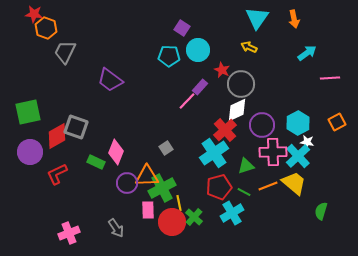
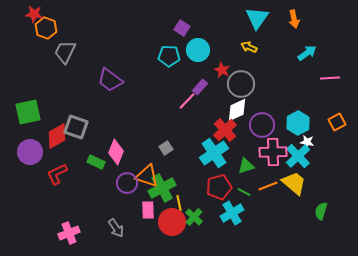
orange triangle at (147, 176): rotated 20 degrees clockwise
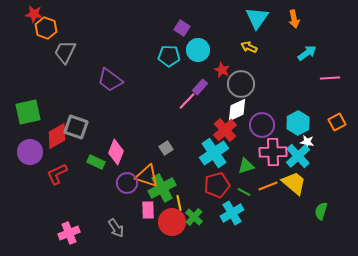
red pentagon at (219, 187): moved 2 px left, 2 px up
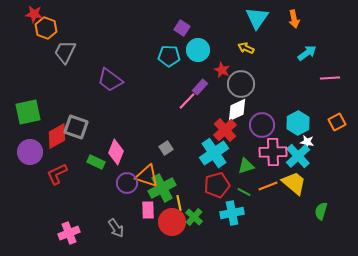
yellow arrow at (249, 47): moved 3 px left, 1 px down
cyan cross at (232, 213): rotated 20 degrees clockwise
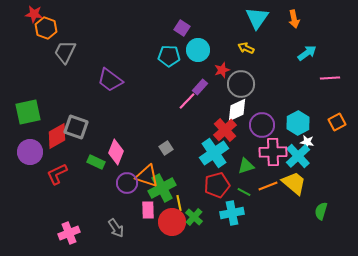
red star at (222, 70): rotated 28 degrees clockwise
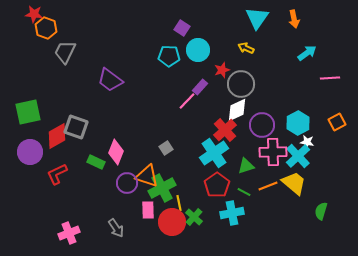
red pentagon at (217, 185): rotated 20 degrees counterclockwise
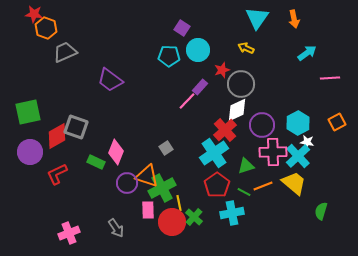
gray trapezoid at (65, 52): rotated 40 degrees clockwise
orange line at (268, 186): moved 5 px left
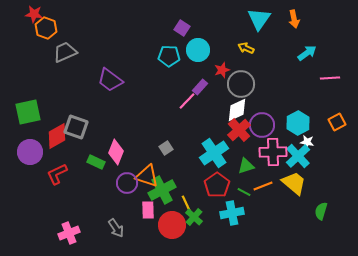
cyan triangle at (257, 18): moved 2 px right, 1 px down
red cross at (225, 130): moved 14 px right
green cross at (162, 188): moved 2 px down
yellow line at (179, 203): moved 7 px right; rotated 14 degrees counterclockwise
red circle at (172, 222): moved 3 px down
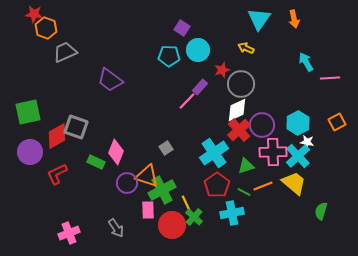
cyan arrow at (307, 53): moved 1 px left, 9 px down; rotated 84 degrees counterclockwise
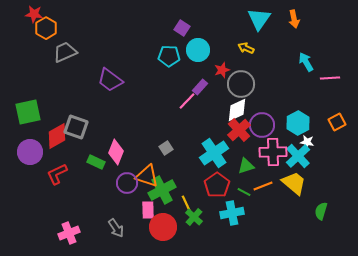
orange hexagon at (46, 28): rotated 10 degrees clockwise
red circle at (172, 225): moved 9 px left, 2 px down
